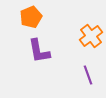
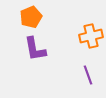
orange cross: rotated 25 degrees clockwise
purple L-shape: moved 4 px left, 2 px up
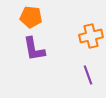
orange pentagon: rotated 30 degrees clockwise
purple L-shape: moved 1 px left
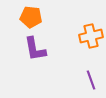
purple L-shape: moved 1 px right
purple line: moved 3 px right, 5 px down
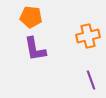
orange cross: moved 3 px left
